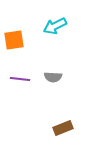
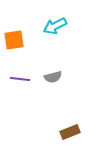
gray semicircle: rotated 18 degrees counterclockwise
brown rectangle: moved 7 px right, 4 px down
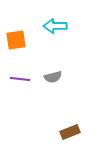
cyan arrow: rotated 25 degrees clockwise
orange square: moved 2 px right
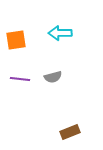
cyan arrow: moved 5 px right, 7 px down
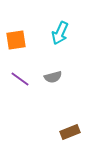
cyan arrow: rotated 65 degrees counterclockwise
purple line: rotated 30 degrees clockwise
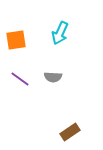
gray semicircle: rotated 18 degrees clockwise
brown rectangle: rotated 12 degrees counterclockwise
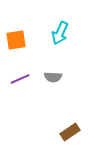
purple line: rotated 60 degrees counterclockwise
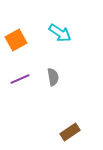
cyan arrow: rotated 80 degrees counterclockwise
orange square: rotated 20 degrees counterclockwise
gray semicircle: rotated 102 degrees counterclockwise
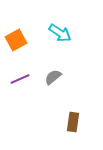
gray semicircle: rotated 120 degrees counterclockwise
brown rectangle: moved 3 px right, 10 px up; rotated 48 degrees counterclockwise
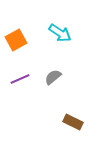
brown rectangle: rotated 72 degrees counterclockwise
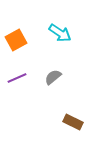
purple line: moved 3 px left, 1 px up
